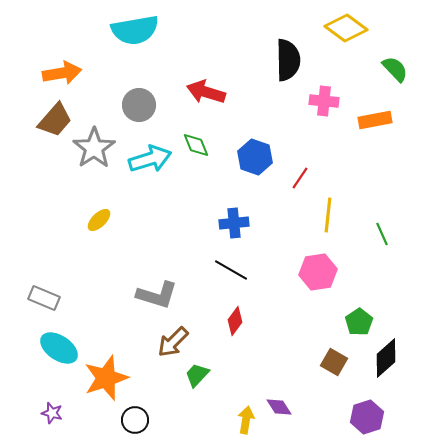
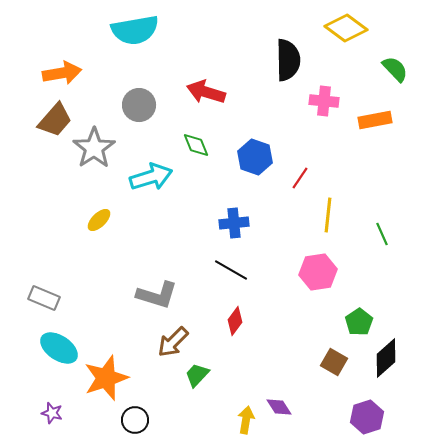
cyan arrow: moved 1 px right, 18 px down
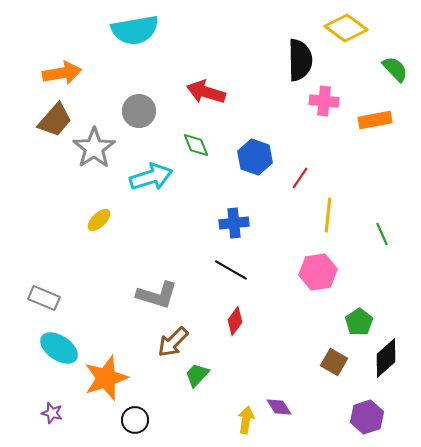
black semicircle: moved 12 px right
gray circle: moved 6 px down
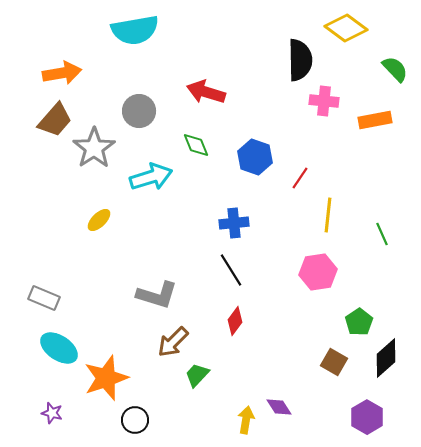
black line: rotated 28 degrees clockwise
purple hexagon: rotated 12 degrees counterclockwise
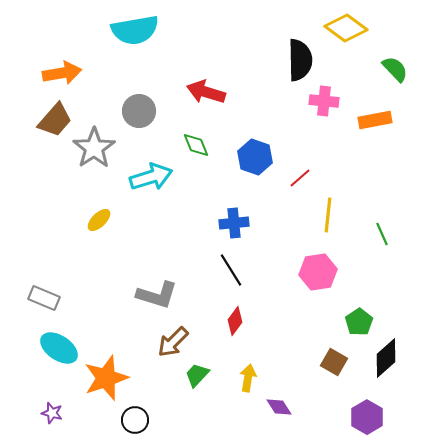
red line: rotated 15 degrees clockwise
yellow arrow: moved 2 px right, 42 px up
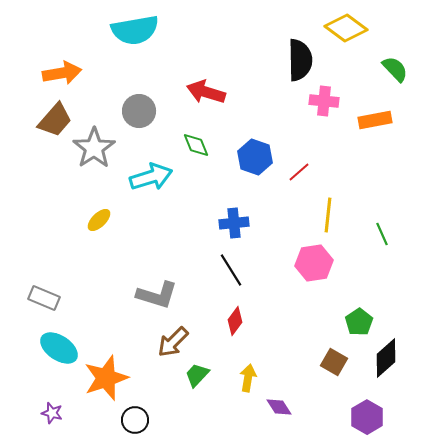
red line: moved 1 px left, 6 px up
pink hexagon: moved 4 px left, 9 px up
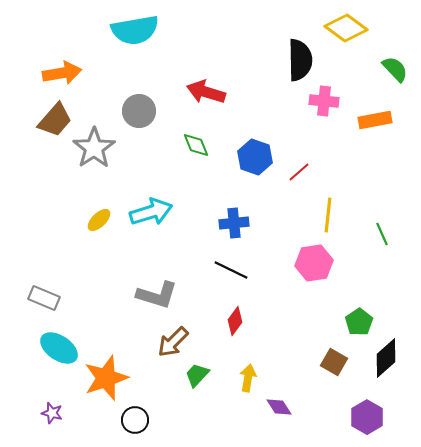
cyan arrow: moved 35 px down
black line: rotated 32 degrees counterclockwise
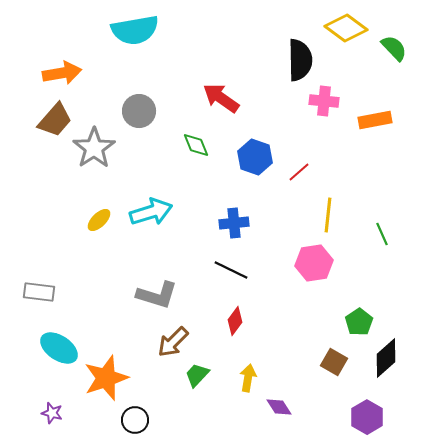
green semicircle: moved 1 px left, 21 px up
red arrow: moved 15 px right, 6 px down; rotated 18 degrees clockwise
gray rectangle: moved 5 px left, 6 px up; rotated 16 degrees counterclockwise
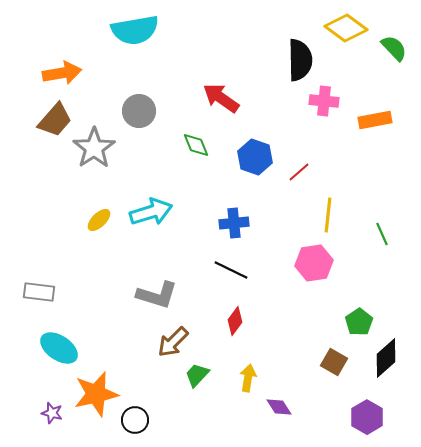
orange star: moved 10 px left, 16 px down; rotated 6 degrees clockwise
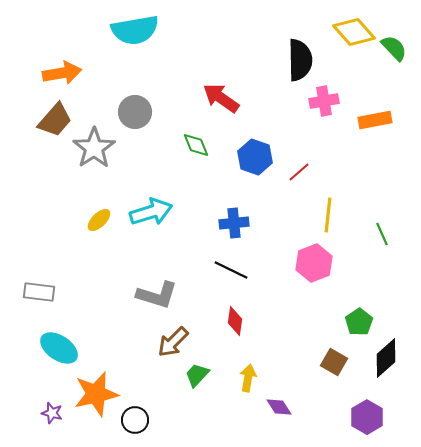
yellow diamond: moved 8 px right, 4 px down; rotated 12 degrees clockwise
pink cross: rotated 16 degrees counterclockwise
gray circle: moved 4 px left, 1 px down
pink hexagon: rotated 12 degrees counterclockwise
red diamond: rotated 28 degrees counterclockwise
